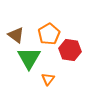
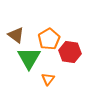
orange pentagon: moved 5 px down
red hexagon: moved 2 px down
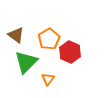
red hexagon: rotated 15 degrees clockwise
green triangle: moved 3 px left, 4 px down; rotated 15 degrees clockwise
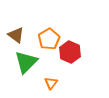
orange triangle: moved 3 px right, 4 px down
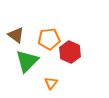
orange pentagon: rotated 25 degrees clockwise
green triangle: moved 1 px right, 1 px up
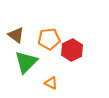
red hexagon: moved 2 px right, 2 px up; rotated 10 degrees clockwise
green triangle: moved 1 px left, 1 px down
orange triangle: rotated 40 degrees counterclockwise
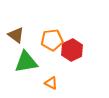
orange pentagon: moved 3 px right, 1 px down
green triangle: rotated 35 degrees clockwise
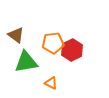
orange pentagon: moved 1 px right, 3 px down
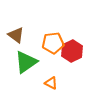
red hexagon: moved 1 px down
green triangle: rotated 25 degrees counterclockwise
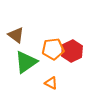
orange pentagon: moved 6 px down
